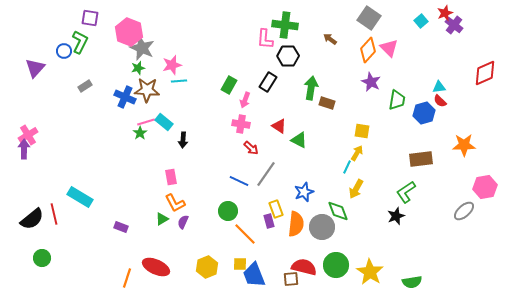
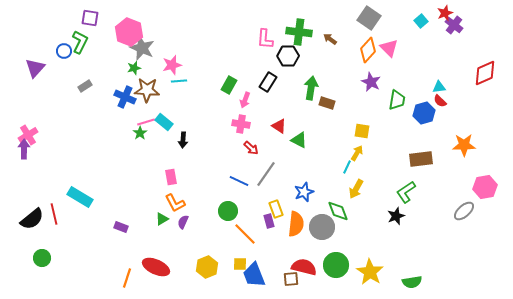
green cross at (285, 25): moved 14 px right, 7 px down
green star at (138, 68): moved 4 px left
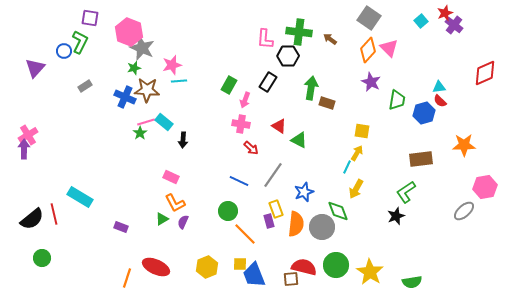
gray line at (266, 174): moved 7 px right, 1 px down
pink rectangle at (171, 177): rotated 56 degrees counterclockwise
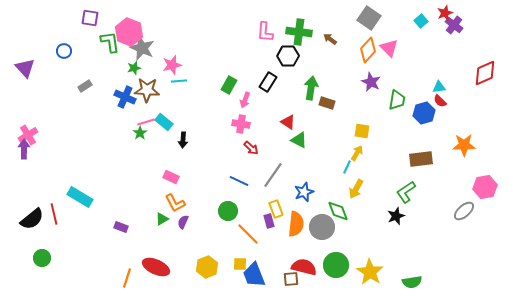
pink L-shape at (265, 39): moved 7 px up
green L-shape at (80, 42): moved 30 px right; rotated 35 degrees counterclockwise
purple triangle at (35, 68): moved 10 px left; rotated 25 degrees counterclockwise
red triangle at (279, 126): moved 9 px right, 4 px up
orange line at (245, 234): moved 3 px right
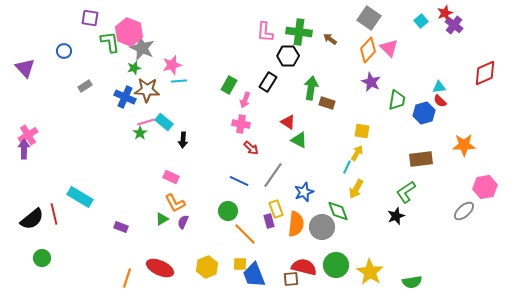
orange line at (248, 234): moved 3 px left
red ellipse at (156, 267): moved 4 px right, 1 px down
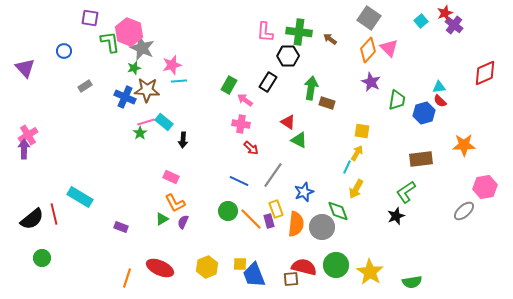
pink arrow at (245, 100): rotated 105 degrees clockwise
orange line at (245, 234): moved 6 px right, 15 px up
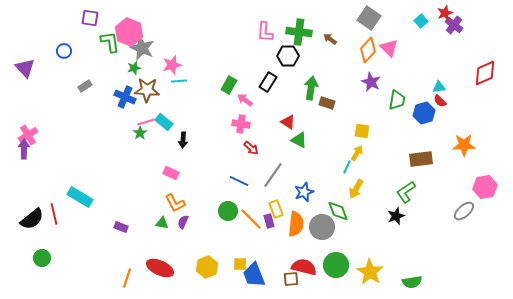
pink rectangle at (171, 177): moved 4 px up
green triangle at (162, 219): moved 4 px down; rotated 40 degrees clockwise
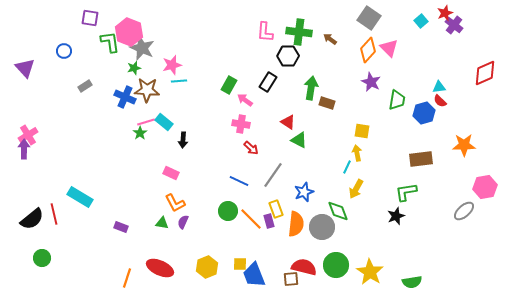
yellow arrow at (357, 153): rotated 42 degrees counterclockwise
green L-shape at (406, 192): rotated 25 degrees clockwise
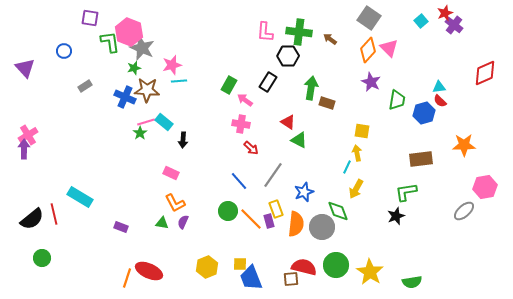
blue line at (239, 181): rotated 24 degrees clockwise
red ellipse at (160, 268): moved 11 px left, 3 px down
blue trapezoid at (254, 275): moved 3 px left, 3 px down
